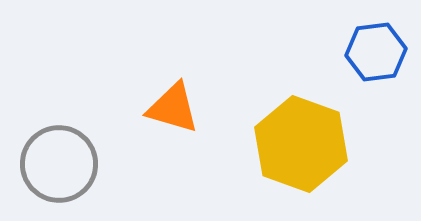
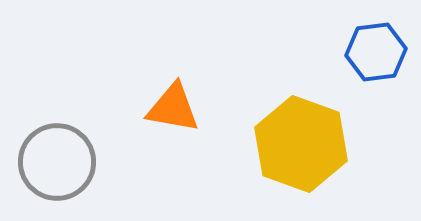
orange triangle: rotated 6 degrees counterclockwise
gray circle: moved 2 px left, 2 px up
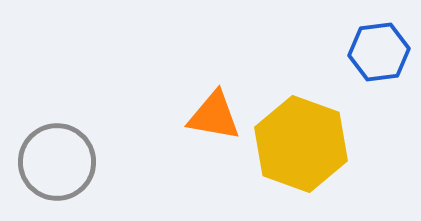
blue hexagon: moved 3 px right
orange triangle: moved 41 px right, 8 px down
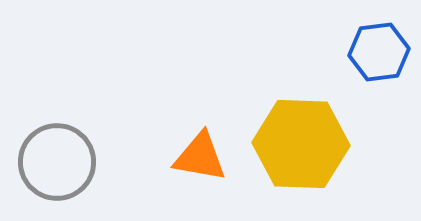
orange triangle: moved 14 px left, 41 px down
yellow hexagon: rotated 18 degrees counterclockwise
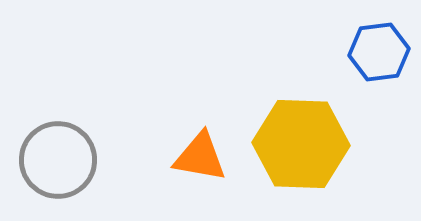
gray circle: moved 1 px right, 2 px up
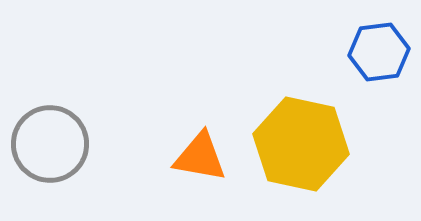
yellow hexagon: rotated 10 degrees clockwise
gray circle: moved 8 px left, 16 px up
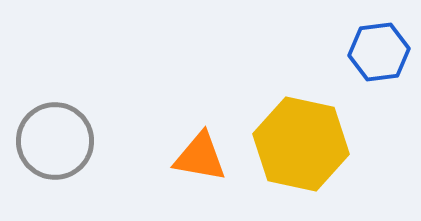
gray circle: moved 5 px right, 3 px up
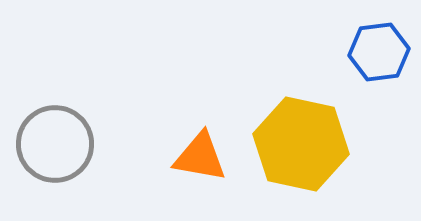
gray circle: moved 3 px down
